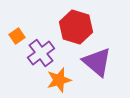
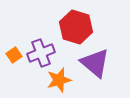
orange square: moved 3 px left, 19 px down
purple cross: rotated 16 degrees clockwise
purple triangle: moved 2 px left, 1 px down
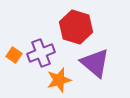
orange square: rotated 21 degrees counterclockwise
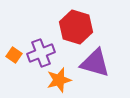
purple triangle: rotated 24 degrees counterclockwise
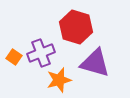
orange square: moved 2 px down
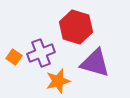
orange star: moved 1 px left, 1 px down
